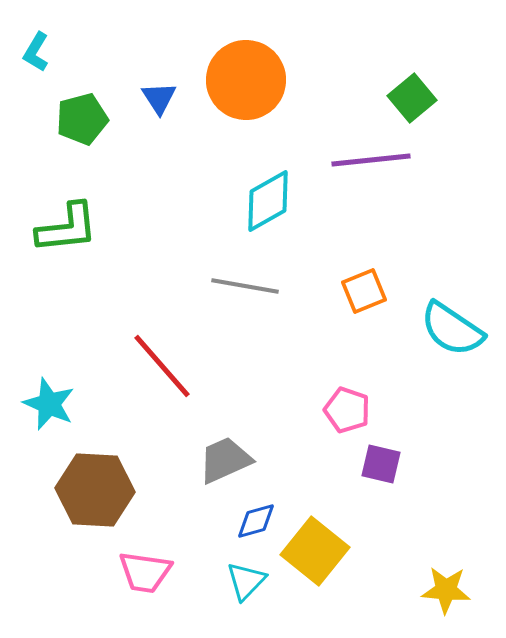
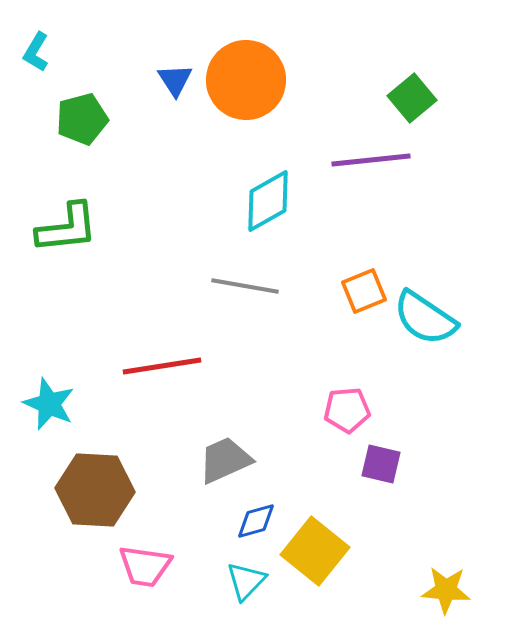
blue triangle: moved 16 px right, 18 px up
cyan semicircle: moved 27 px left, 11 px up
red line: rotated 58 degrees counterclockwise
pink pentagon: rotated 24 degrees counterclockwise
pink trapezoid: moved 6 px up
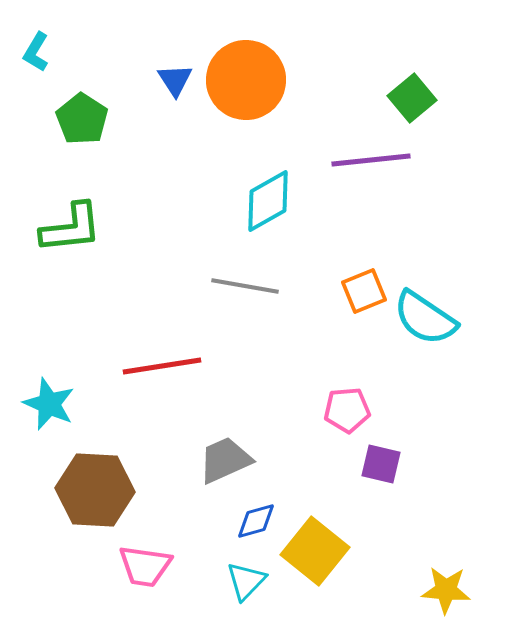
green pentagon: rotated 24 degrees counterclockwise
green L-shape: moved 4 px right
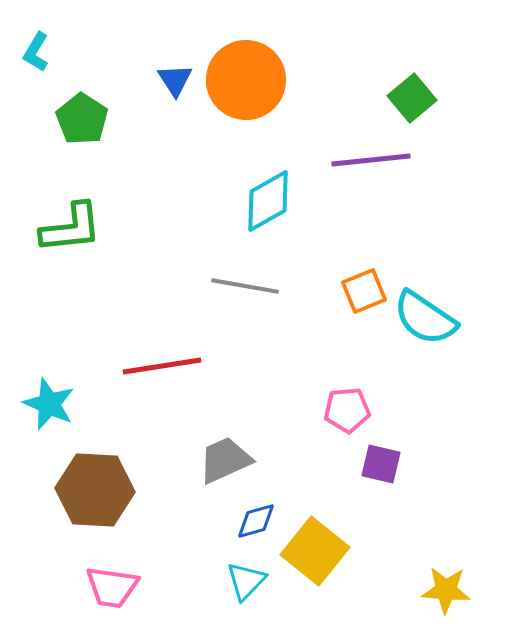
pink trapezoid: moved 33 px left, 21 px down
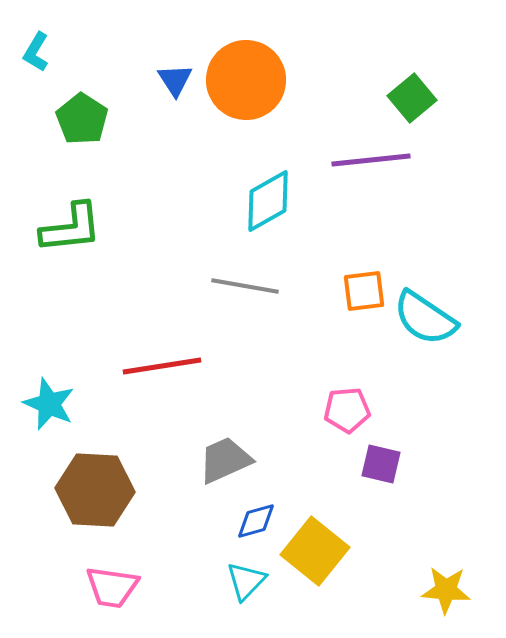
orange square: rotated 15 degrees clockwise
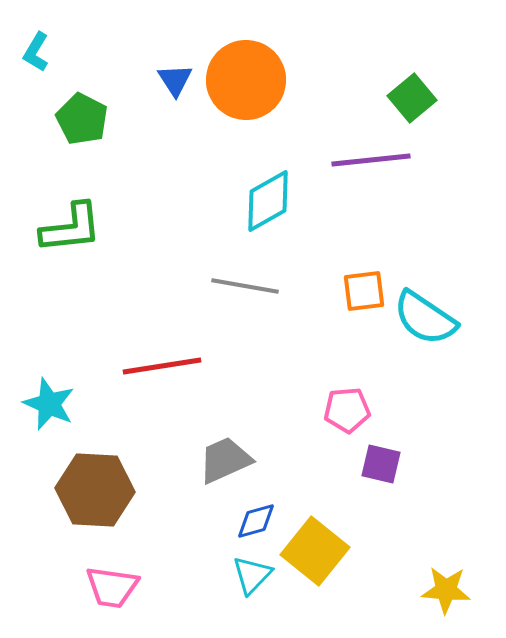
green pentagon: rotated 6 degrees counterclockwise
cyan triangle: moved 6 px right, 6 px up
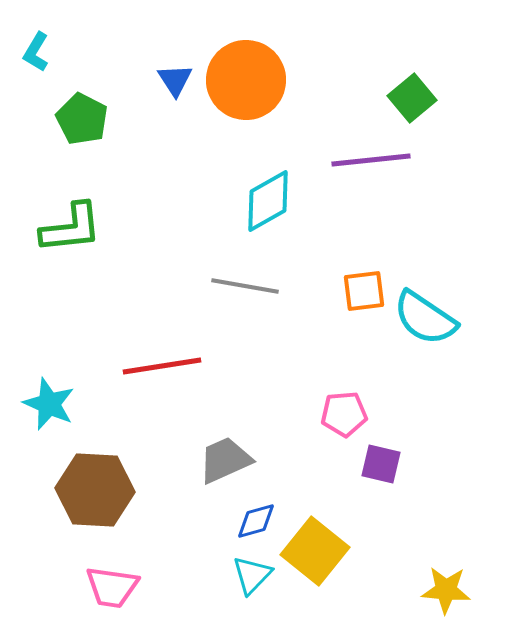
pink pentagon: moved 3 px left, 4 px down
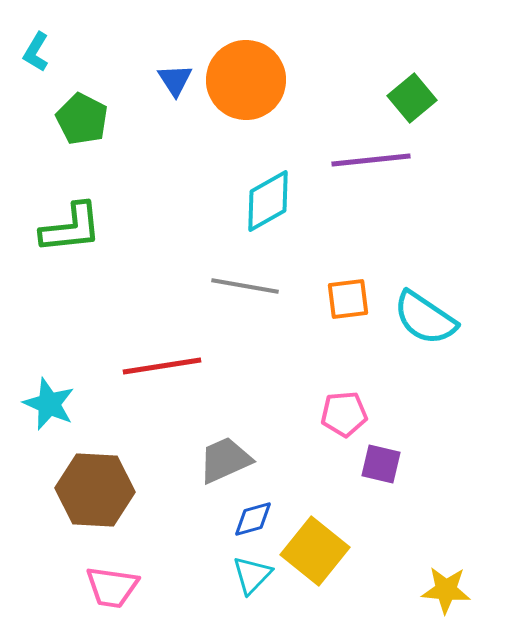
orange square: moved 16 px left, 8 px down
blue diamond: moved 3 px left, 2 px up
